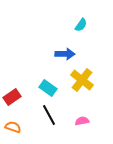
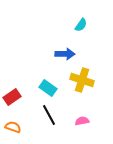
yellow cross: rotated 20 degrees counterclockwise
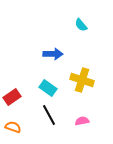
cyan semicircle: rotated 104 degrees clockwise
blue arrow: moved 12 px left
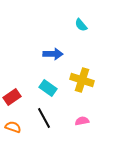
black line: moved 5 px left, 3 px down
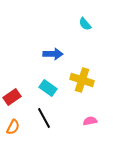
cyan semicircle: moved 4 px right, 1 px up
pink semicircle: moved 8 px right
orange semicircle: rotated 98 degrees clockwise
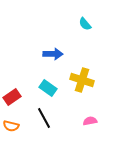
orange semicircle: moved 2 px left, 1 px up; rotated 77 degrees clockwise
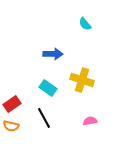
red rectangle: moved 7 px down
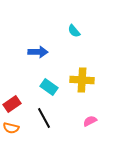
cyan semicircle: moved 11 px left, 7 px down
blue arrow: moved 15 px left, 2 px up
yellow cross: rotated 15 degrees counterclockwise
cyan rectangle: moved 1 px right, 1 px up
pink semicircle: rotated 16 degrees counterclockwise
orange semicircle: moved 2 px down
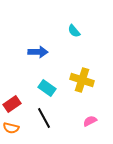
yellow cross: rotated 15 degrees clockwise
cyan rectangle: moved 2 px left, 1 px down
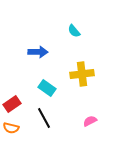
yellow cross: moved 6 px up; rotated 25 degrees counterclockwise
